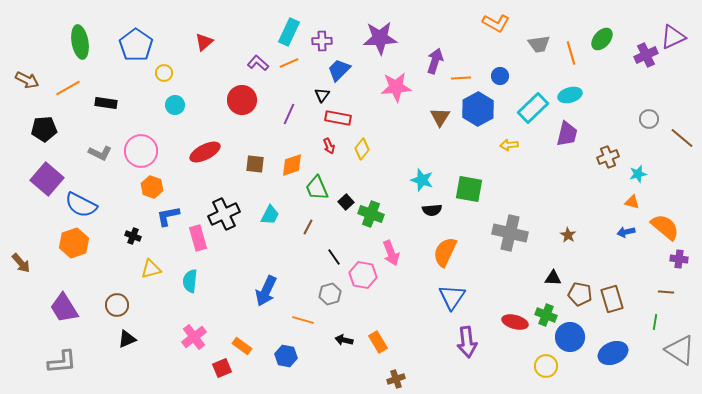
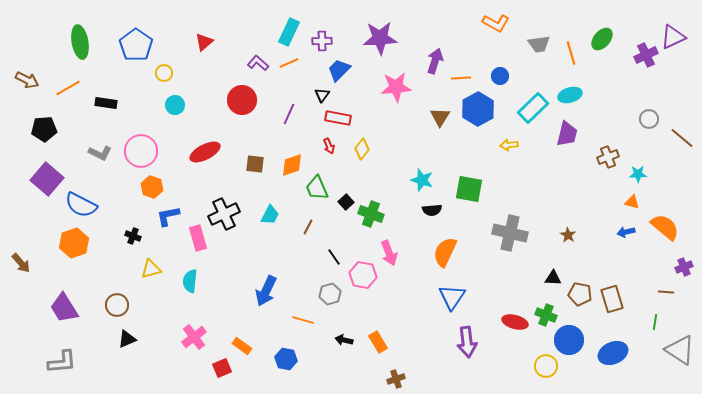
cyan star at (638, 174): rotated 12 degrees clockwise
pink arrow at (391, 253): moved 2 px left
purple cross at (679, 259): moved 5 px right, 8 px down; rotated 30 degrees counterclockwise
blue circle at (570, 337): moved 1 px left, 3 px down
blue hexagon at (286, 356): moved 3 px down
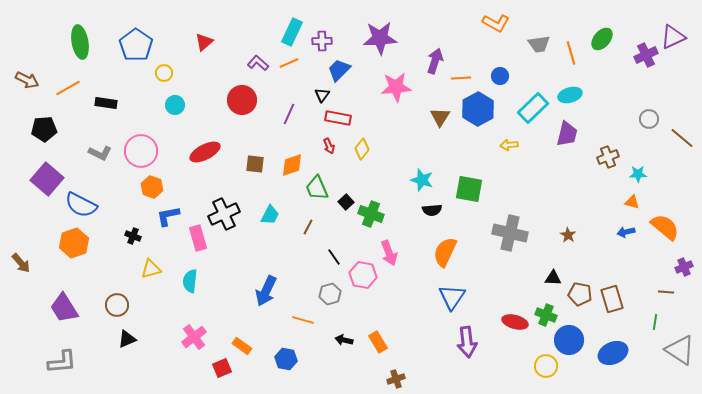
cyan rectangle at (289, 32): moved 3 px right
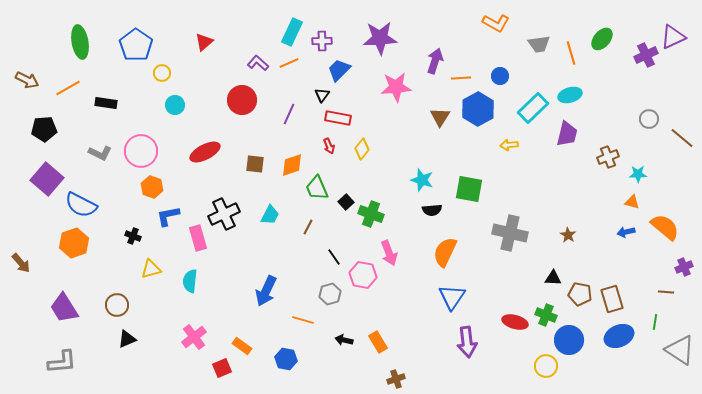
yellow circle at (164, 73): moved 2 px left
blue ellipse at (613, 353): moved 6 px right, 17 px up
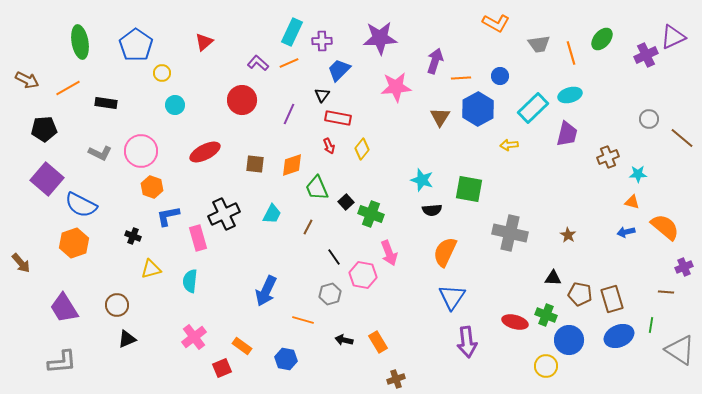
cyan trapezoid at (270, 215): moved 2 px right, 1 px up
green line at (655, 322): moved 4 px left, 3 px down
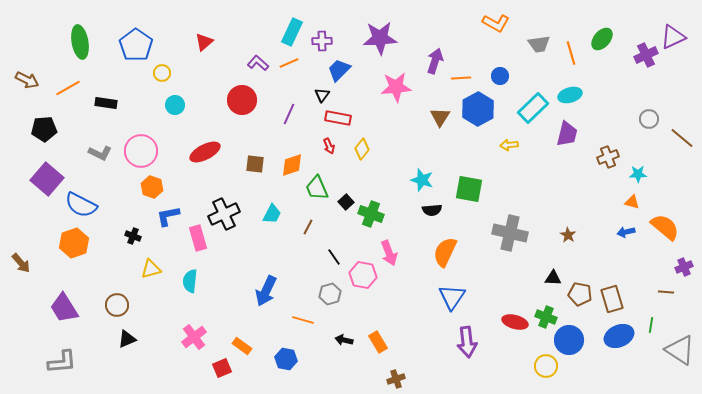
green cross at (546, 315): moved 2 px down
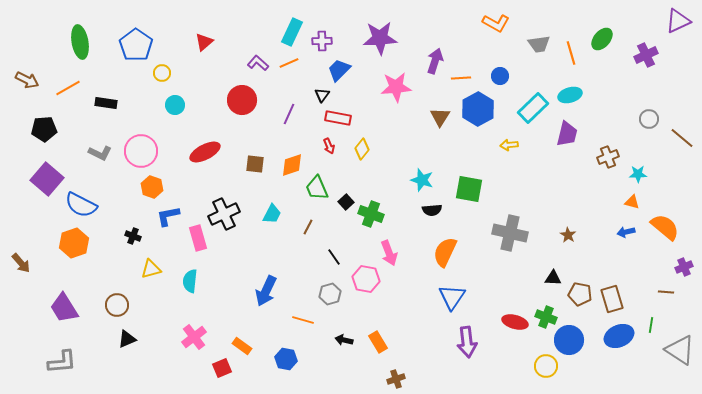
purple triangle at (673, 37): moved 5 px right, 16 px up
pink hexagon at (363, 275): moved 3 px right, 4 px down
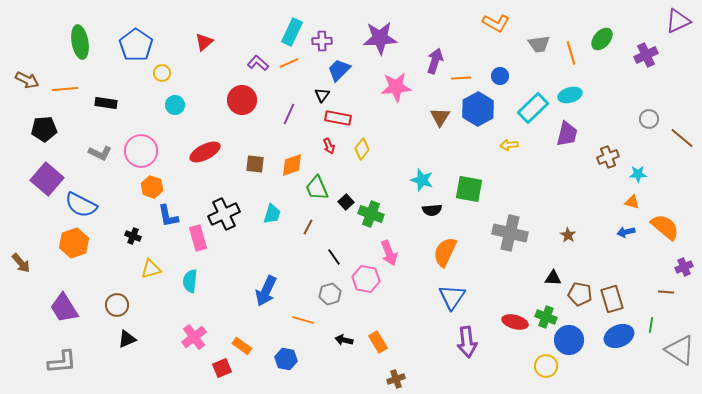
orange line at (68, 88): moved 3 px left, 1 px down; rotated 25 degrees clockwise
cyan trapezoid at (272, 214): rotated 10 degrees counterclockwise
blue L-shape at (168, 216): rotated 90 degrees counterclockwise
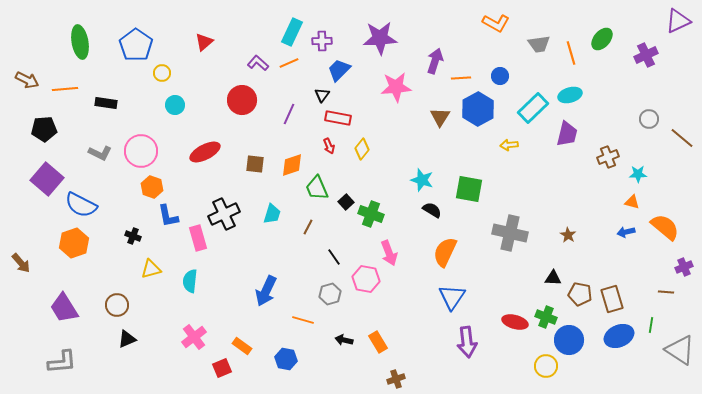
black semicircle at (432, 210): rotated 144 degrees counterclockwise
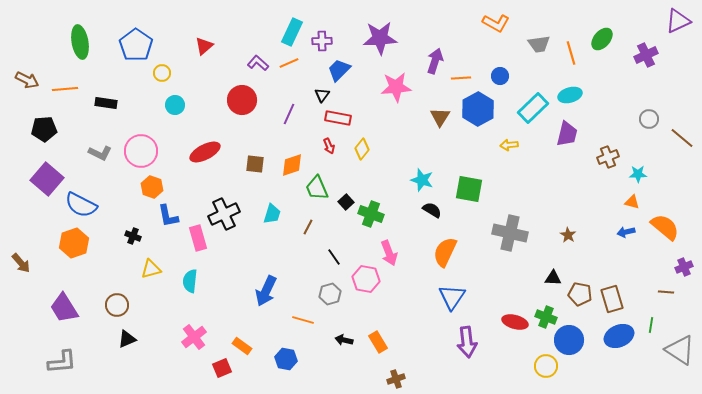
red triangle at (204, 42): moved 4 px down
